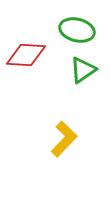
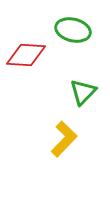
green ellipse: moved 4 px left
green triangle: moved 22 px down; rotated 12 degrees counterclockwise
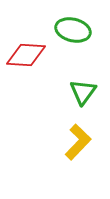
green triangle: rotated 8 degrees counterclockwise
yellow L-shape: moved 14 px right, 3 px down
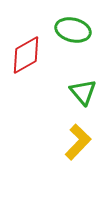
red diamond: rotated 33 degrees counterclockwise
green triangle: rotated 16 degrees counterclockwise
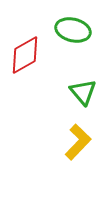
red diamond: moved 1 px left
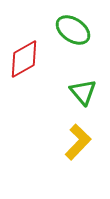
green ellipse: rotated 20 degrees clockwise
red diamond: moved 1 px left, 4 px down
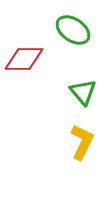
red diamond: rotated 30 degrees clockwise
yellow L-shape: moved 4 px right; rotated 18 degrees counterclockwise
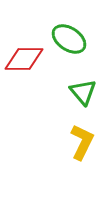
green ellipse: moved 4 px left, 9 px down
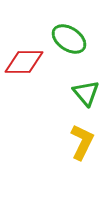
red diamond: moved 3 px down
green triangle: moved 3 px right, 1 px down
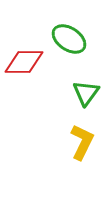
green triangle: rotated 16 degrees clockwise
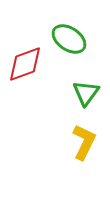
red diamond: moved 1 px right, 2 px down; rotated 21 degrees counterclockwise
yellow L-shape: moved 2 px right
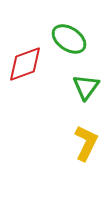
green triangle: moved 6 px up
yellow L-shape: moved 2 px right, 1 px down
